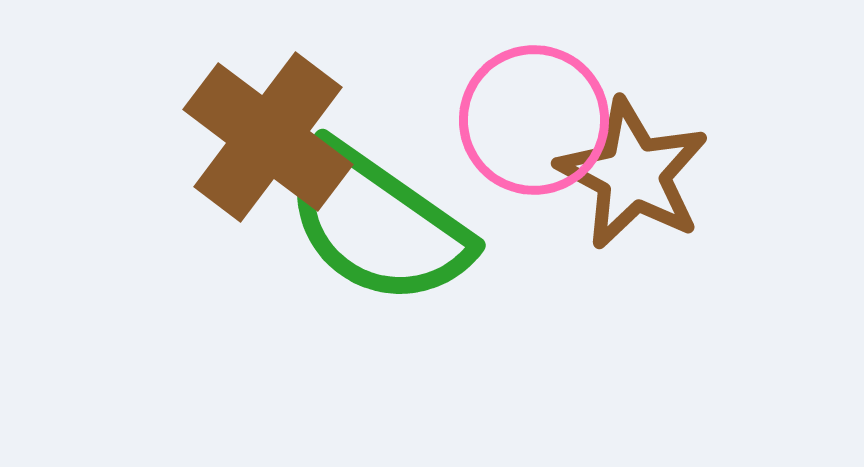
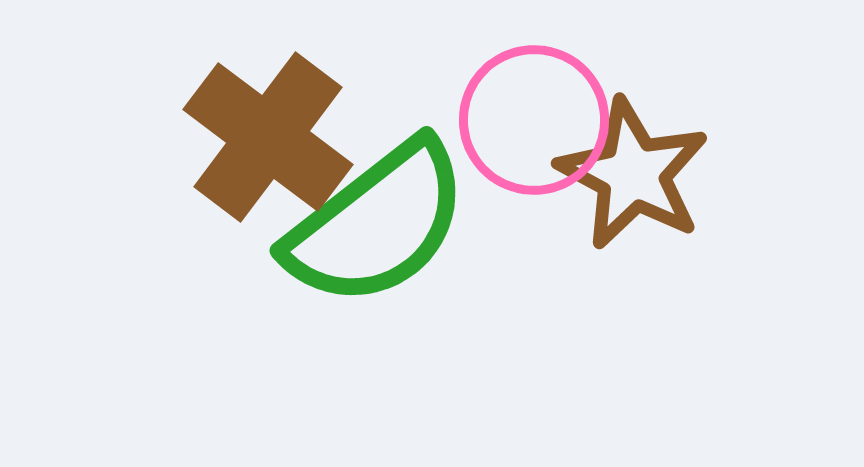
green semicircle: rotated 73 degrees counterclockwise
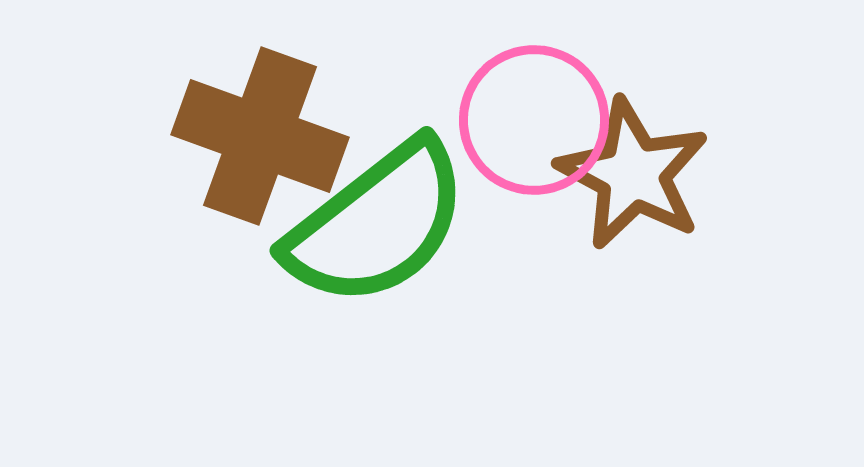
brown cross: moved 8 px left, 1 px up; rotated 17 degrees counterclockwise
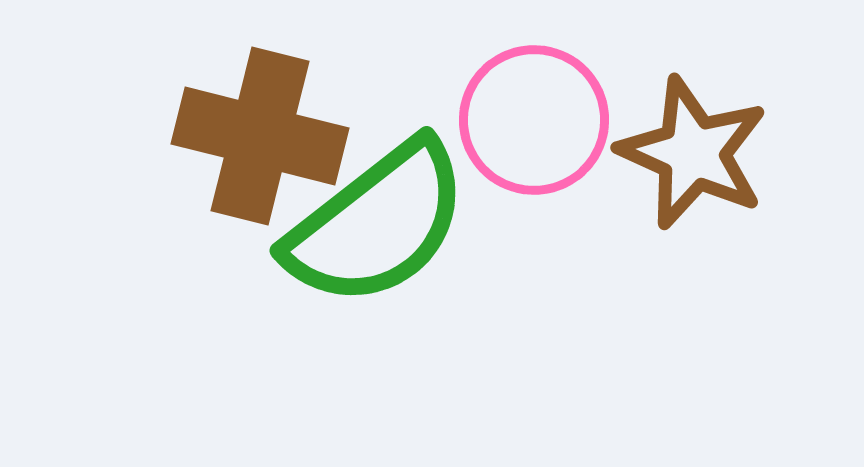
brown cross: rotated 6 degrees counterclockwise
brown star: moved 60 px right, 21 px up; rotated 4 degrees counterclockwise
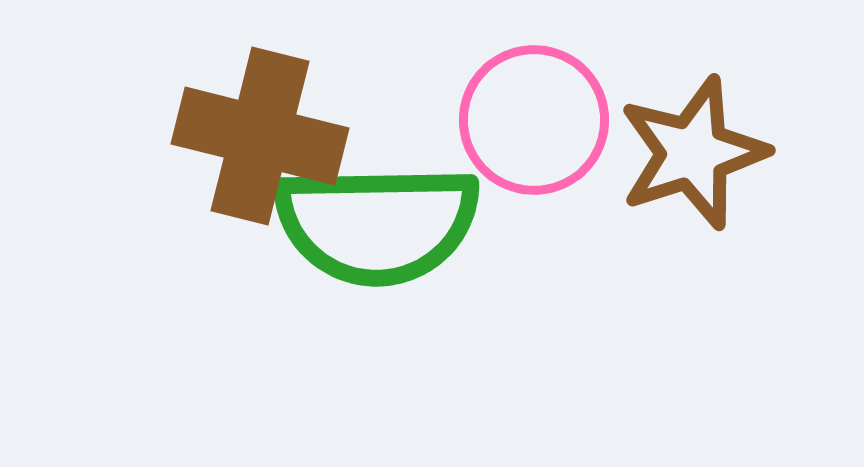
brown star: rotated 30 degrees clockwise
green semicircle: rotated 37 degrees clockwise
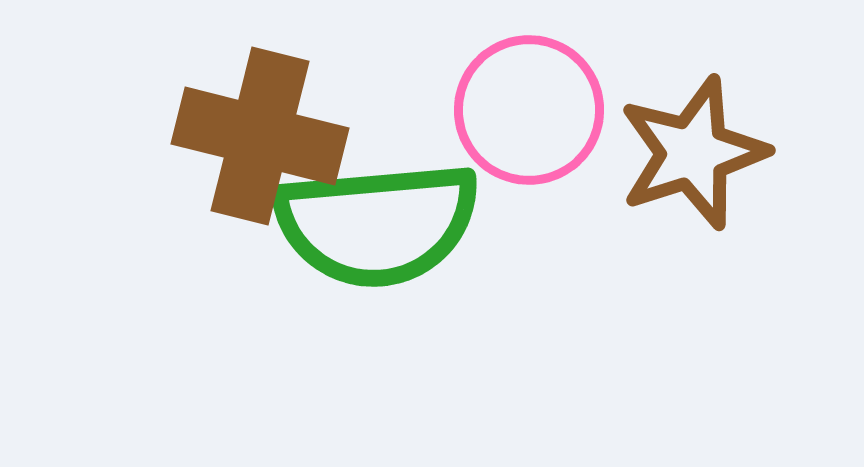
pink circle: moved 5 px left, 10 px up
green semicircle: rotated 4 degrees counterclockwise
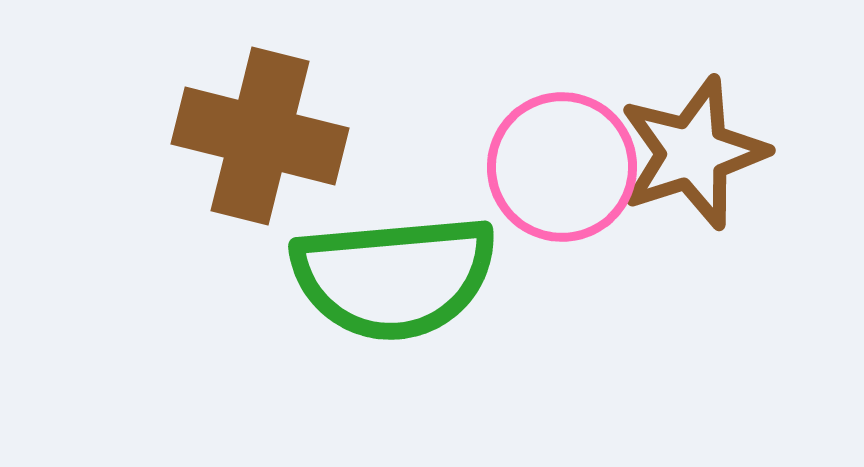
pink circle: moved 33 px right, 57 px down
green semicircle: moved 17 px right, 53 px down
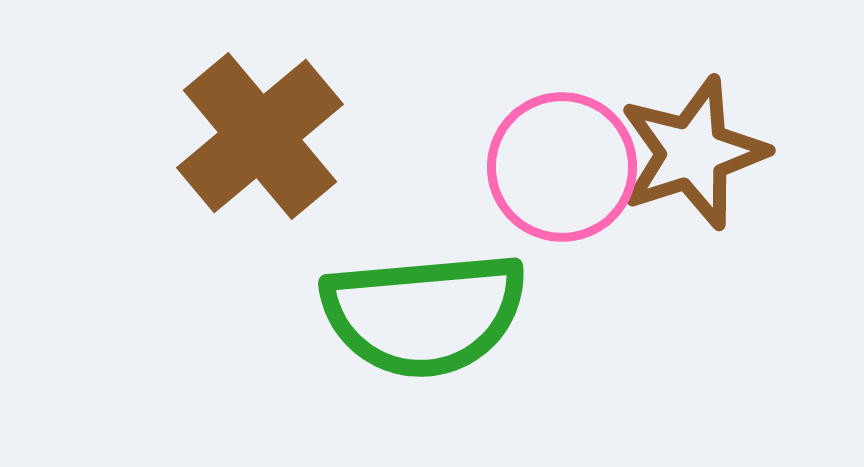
brown cross: rotated 36 degrees clockwise
green semicircle: moved 30 px right, 37 px down
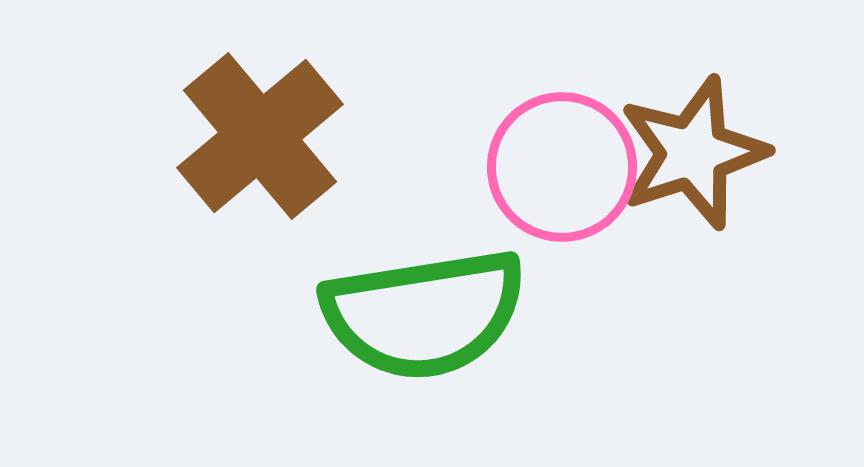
green semicircle: rotated 4 degrees counterclockwise
